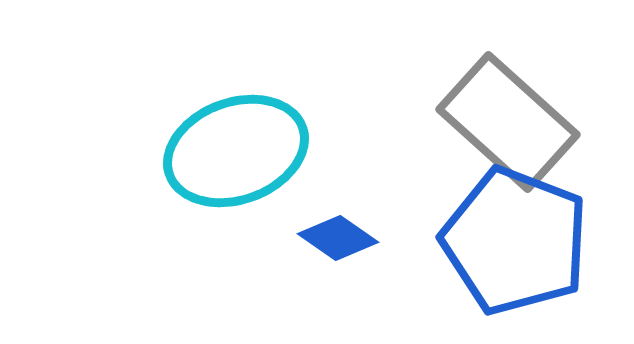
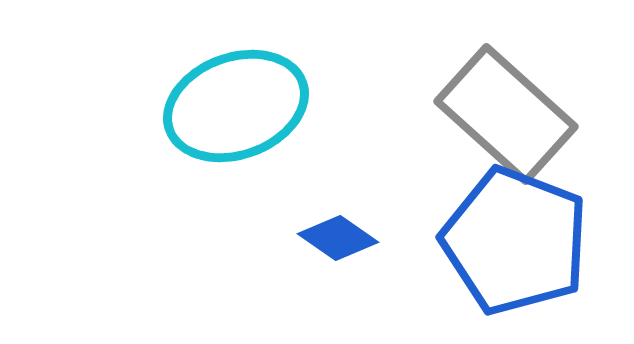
gray rectangle: moved 2 px left, 8 px up
cyan ellipse: moved 45 px up
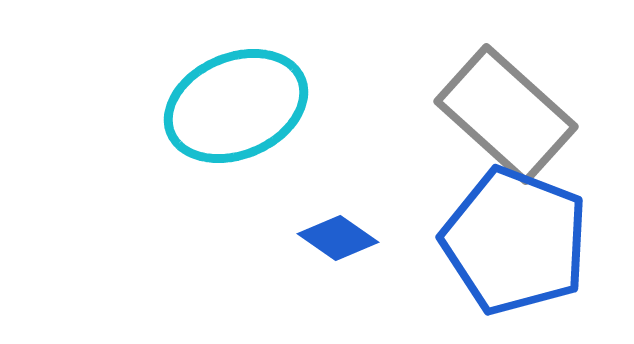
cyan ellipse: rotated 3 degrees counterclockwise
